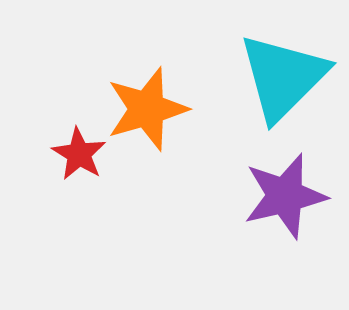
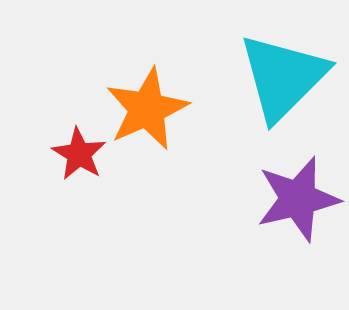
orange star: rotated 8 degrees counterclockwise
purple star: moved 13 px right, 3 px down
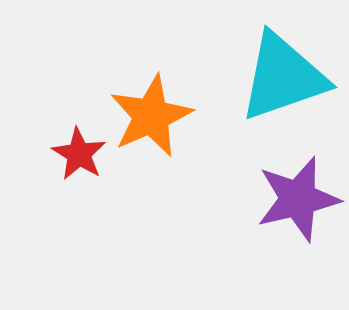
cyan triangle: rotated 26 degrees clockwise
orange star: moved 4 px right, 7 px down
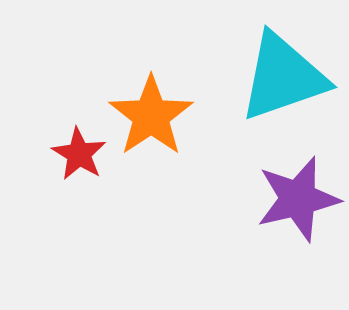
orange star: rotated 10 degrees counterclockwise
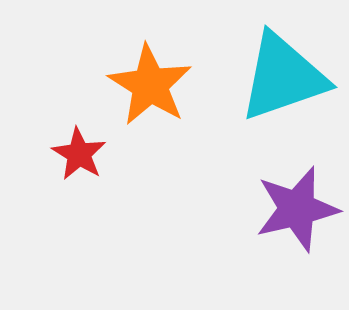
orange star: moved 1 px left, 31 px up; rotated 6 degrees counterclockwise
purple star: moved 1 px left, 10 px down
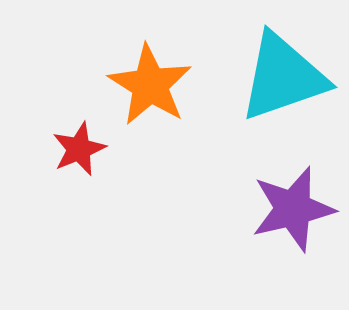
red star: moved 5 px up; rotated 18 degrees clockwise
purple star: moved 4 px left
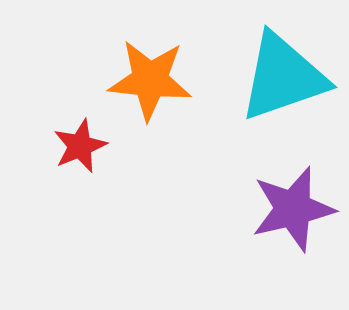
orange star: moved 5 px up; rotated 26 degrees counterclockwise
red star: moved 1 px right, 3 px up
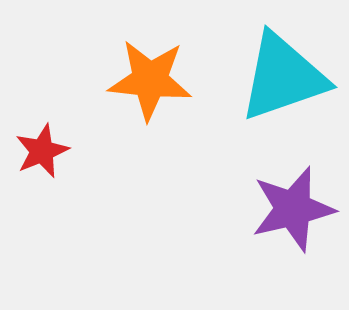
red star: moved 38 px left, 5 px down
